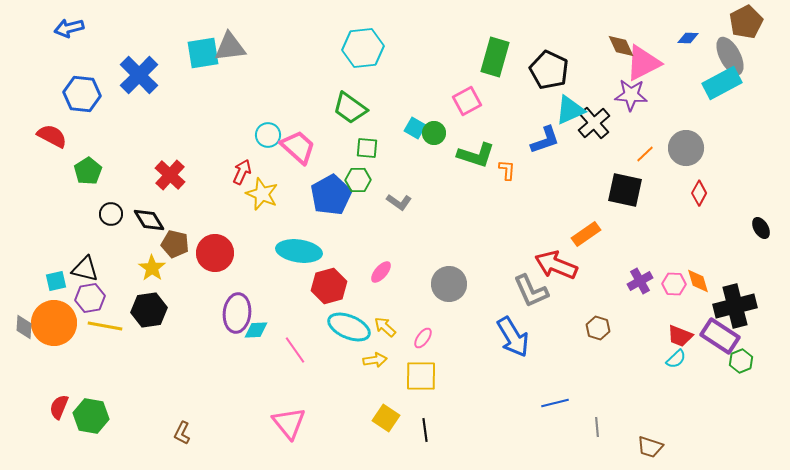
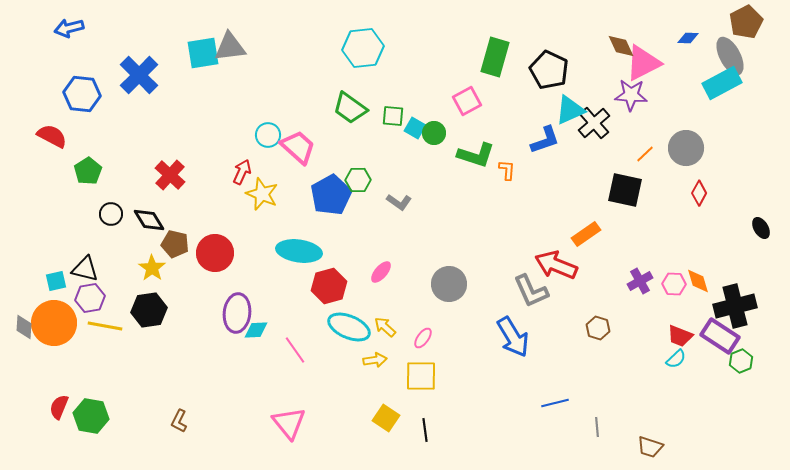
green square at (367, 148): moved 26 px right, 32 px up
brown L-shape at (182, 433): moved 3 px left, 12 px up
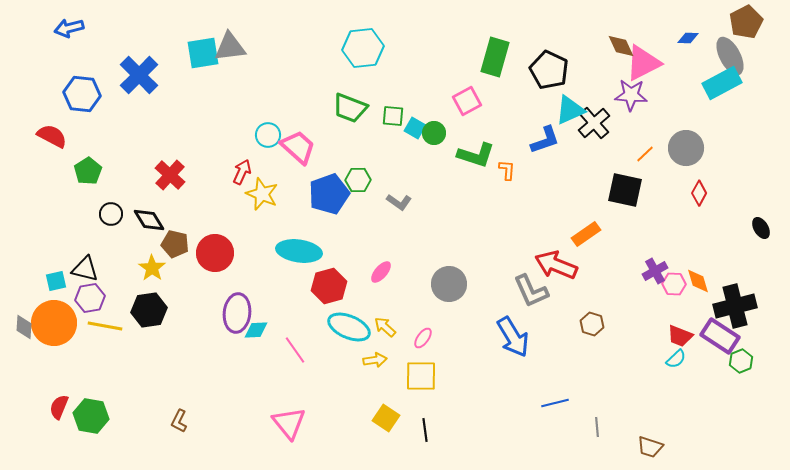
green trapezoid at (350, 108): rotated 15 degrees counterclockwise
blue pentagon at (331, 195): moved 2 px left, 1 px up; rotated 9 degrees clockwise
purple cross at (640, 281): moved 15 px right, 10 px up
brown hexagon at (598, 328): moved 6 px left, 4 px up
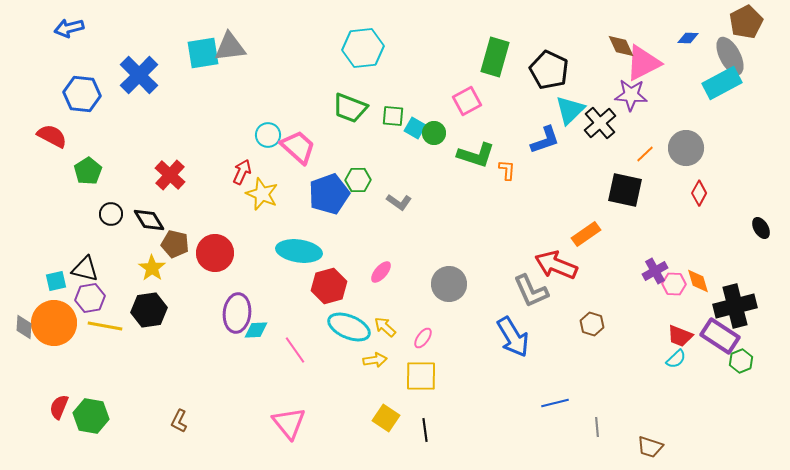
cyan triangle at (570, 110): rotated 20 degrees counterclockwise
black cross at (594, 123): moved 6 px right
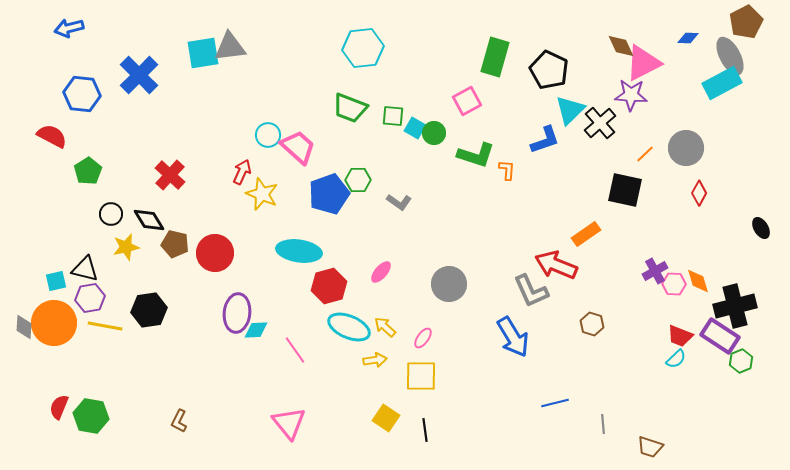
yellow star at (152, 268): moved 26 px left, 21 px up; rotated 24 degrees clockwise
gray line at (597, 427): moved 6 px right, 3 px up
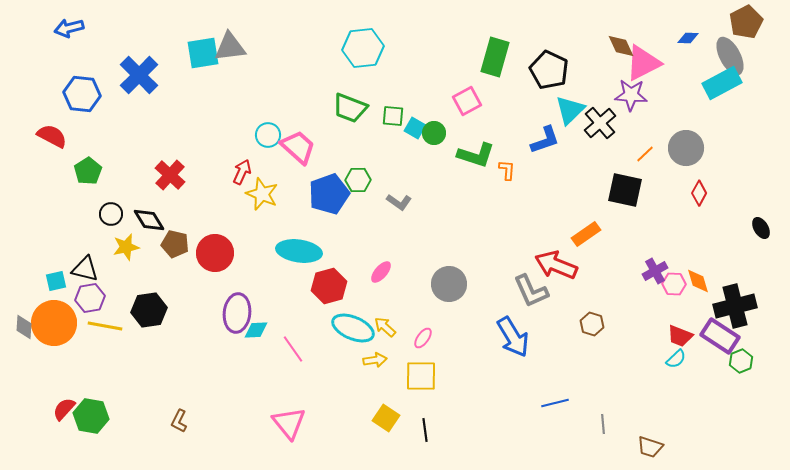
cyan ellipse at (349, 327): moved 4 px right, 1 px down
pink line at (295, 350): moved 2 px left, 1 px up
red semicircle at (59, 407): moved 5 px right, 2 px down; rotated 20 degrees clockwise
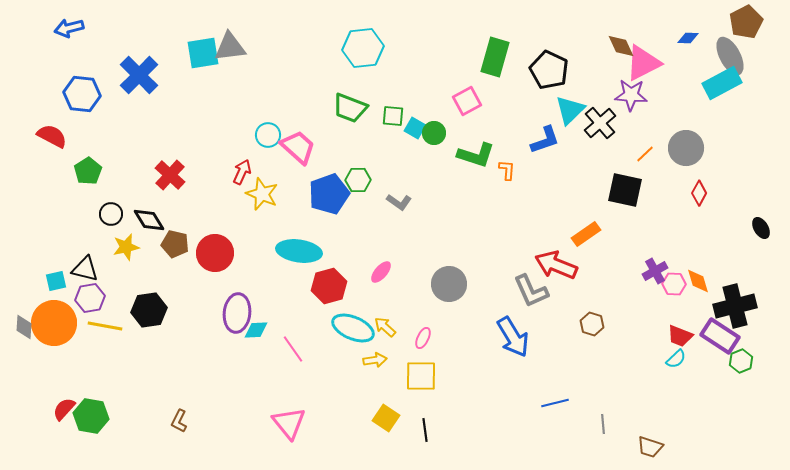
pink ellipse at (423, 338): rotated 10 degrees counterclockwise
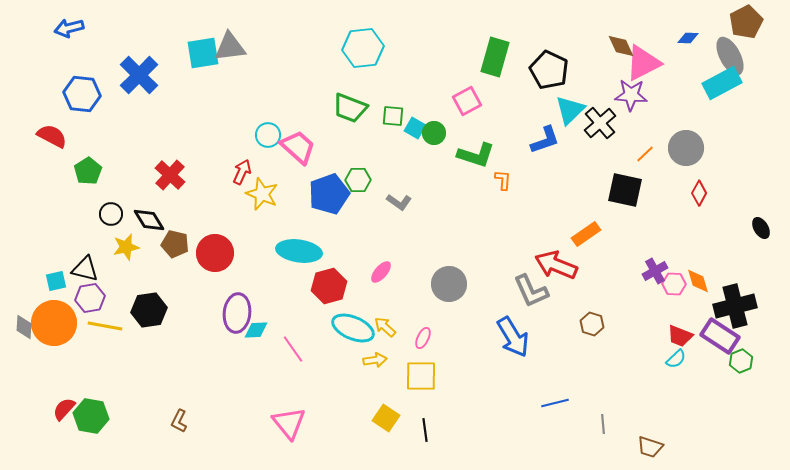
orange L-shape at (507, 170): moved 4 px left, 10 px down
